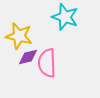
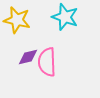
yellow star: moved 2 px left, 16 px up
pink semicircle: moved 1 px up
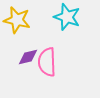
cyan star: moved 2 px right
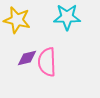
cyan star: rotated 20 degrees counterclockwise
purple diamond: moved 1 px left, 1 px down
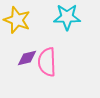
yellow star: rotated 8 degrees clockwise
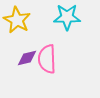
yellow star: rotated 8 degrees clockwise
pink semicircle: moved 3 px up
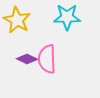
purple diamond: moved 1 px down; rotated 40 degrees clockwise
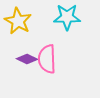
yellow star: moved 1 px right, 1 px down
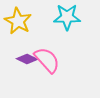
pink semicircle: moved 1 px down; rotated 140 degrees clockwise
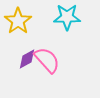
yellow star: rotated 8 degrees clockwise
purple diamond: rotated 55 degrees counterclockwise
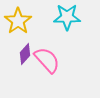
purple diamond: moved 2 px left, 5 px up; rotated 20 degrees counterclockwise
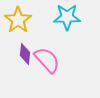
yellow star: moved 1 px up
purple diamond: rotated 35 degrees counterclockwise
